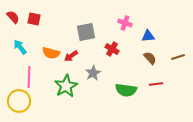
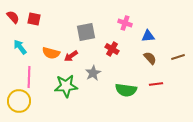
green star: rotated 25 degrees clockwise
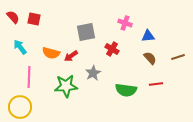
yellow circle: moved 1 px right, 6 px down
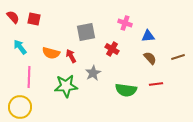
red arrow: rotated 96 degrees clockwise
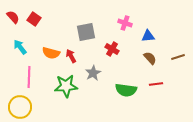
red square: rotated 24 degrees clockwise
